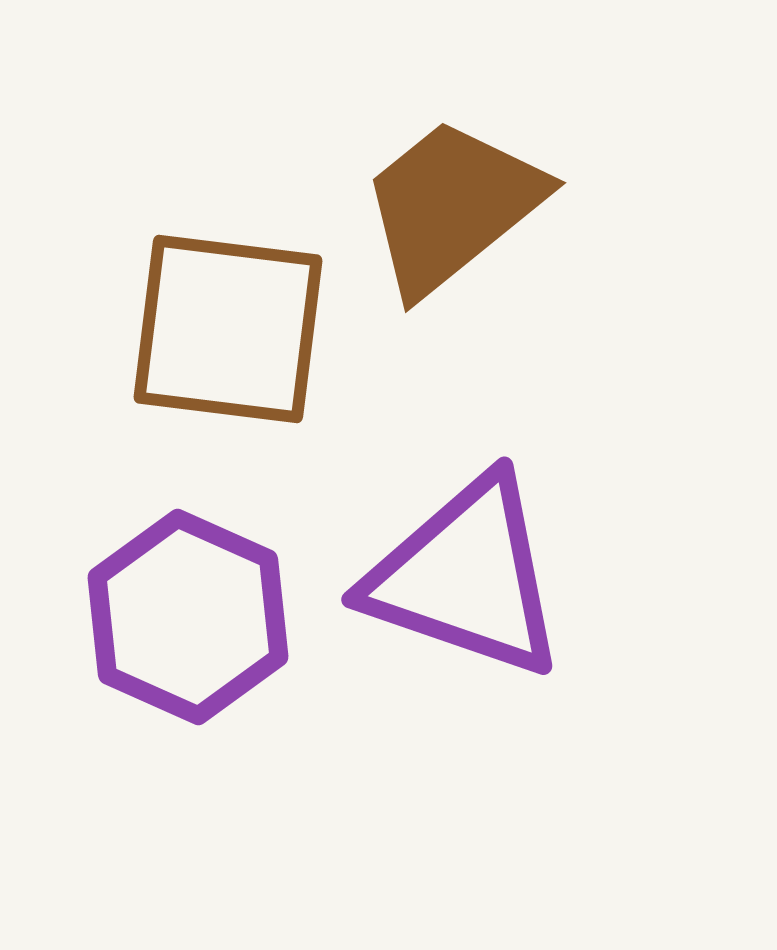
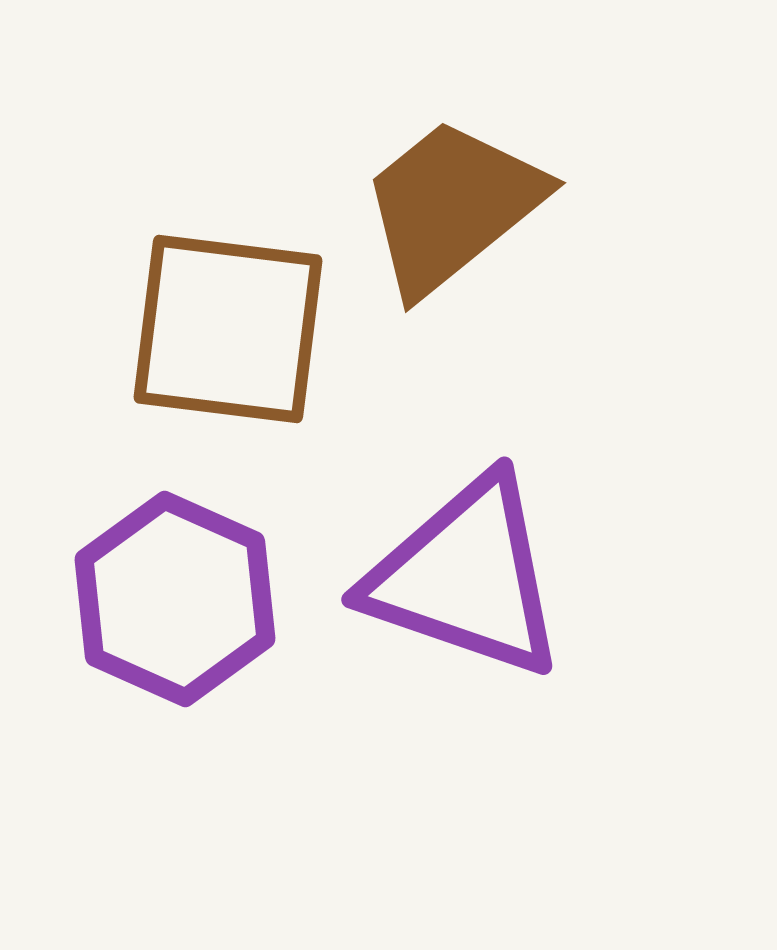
purple hexagon: moved 13 px left, 18 px up
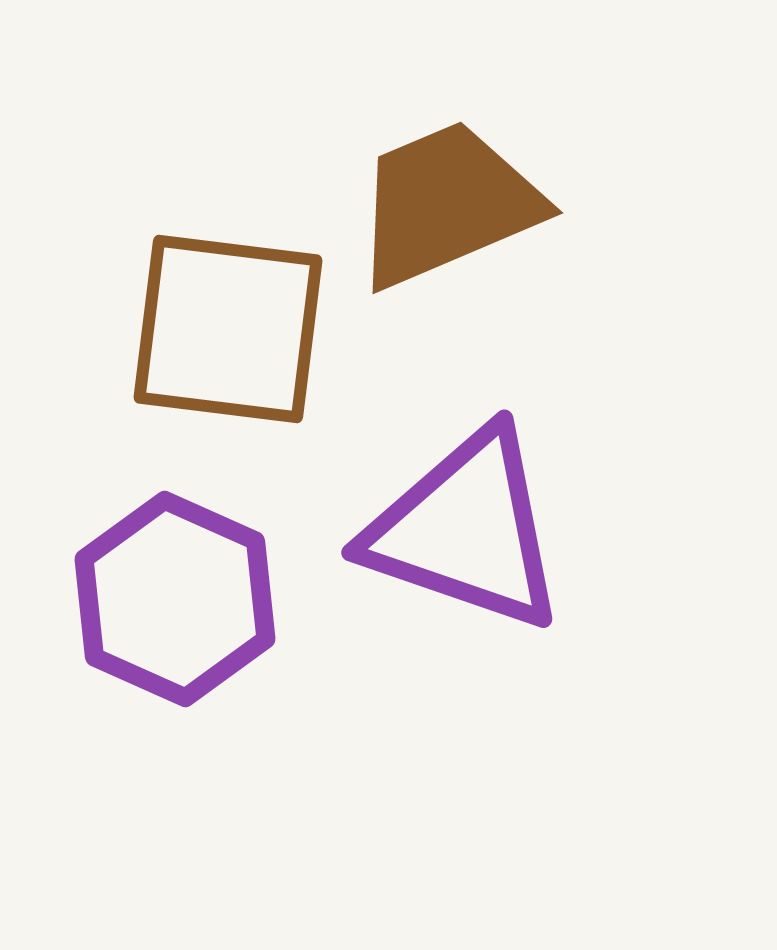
brown trapezoid: moved 5 px left, 2 px up; rotated 16 degrees clockwise
purple triangle: moved 47 px up
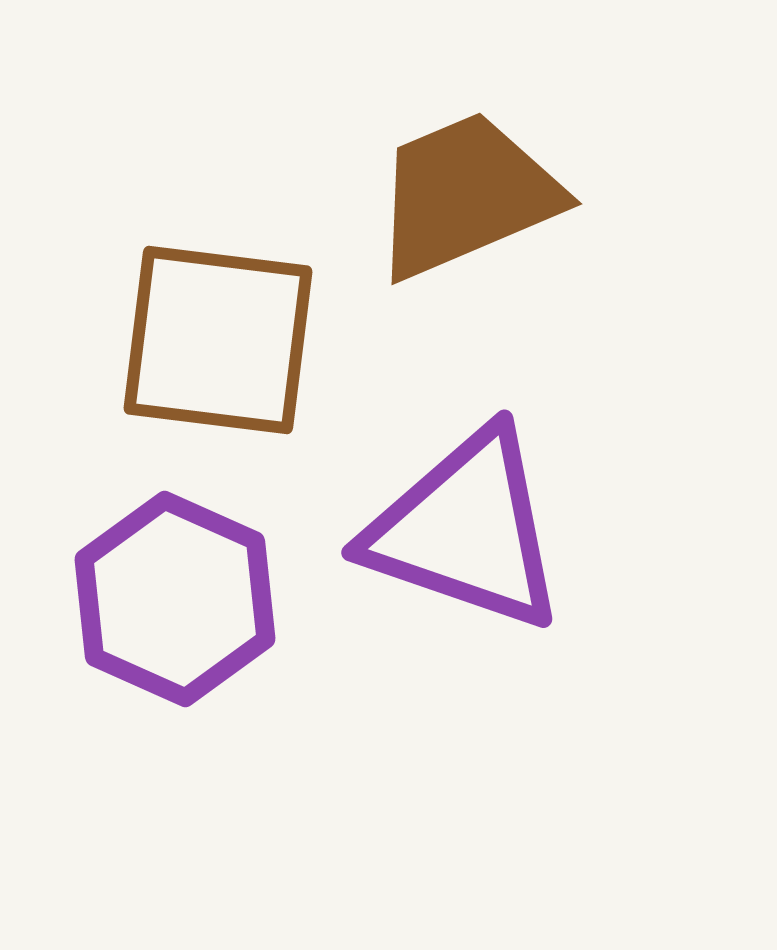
brown trapezoid: moved 19 px right, 9 px up
brown square: moved 10 px left, 11 px down
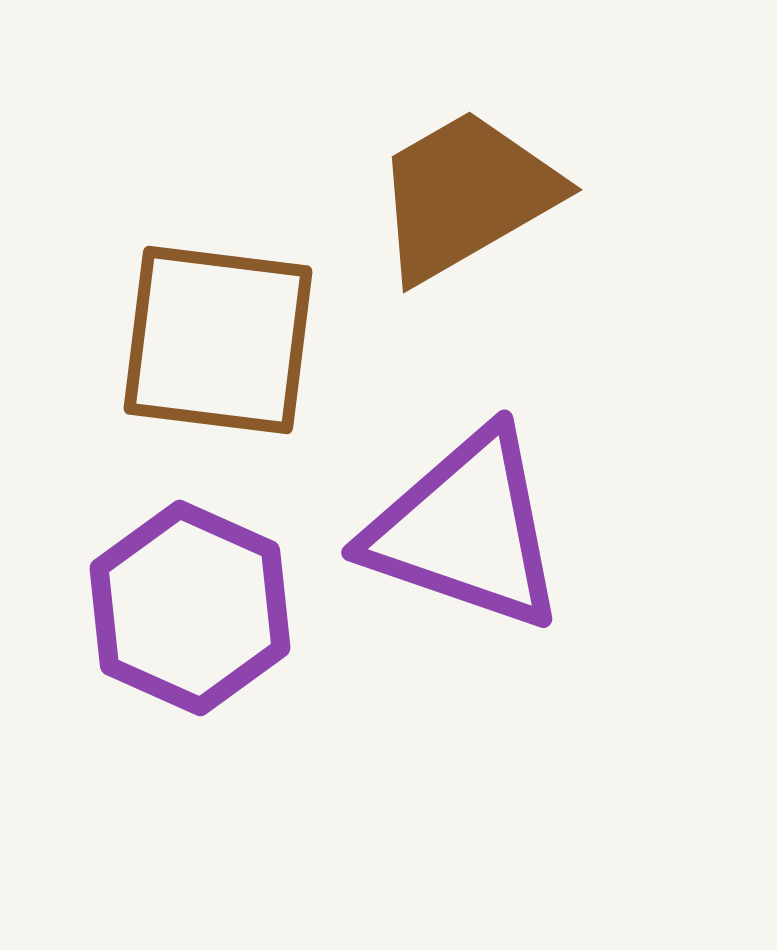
brown trapezoid: rotated 7 degrees counterclockwise
purple hexagon: moved 15 px right, 9 px down
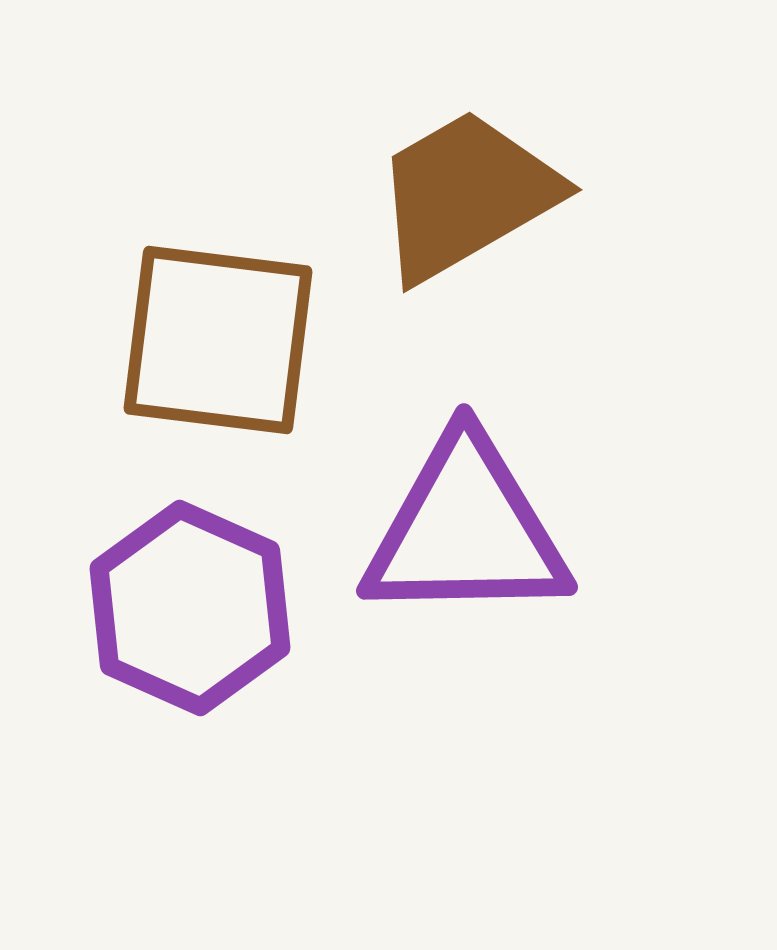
purple triangle: rotated 20 degrees counterclockwise
